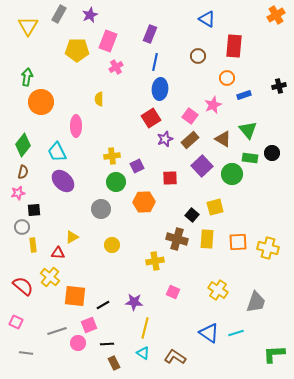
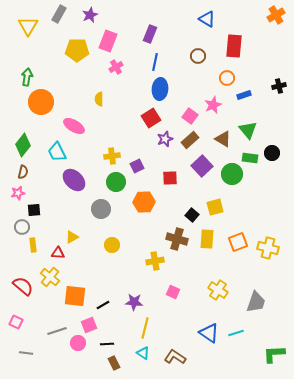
pink ellipse at (76, 126): moved 2 px left; rotated 60 degrees counterclockwise
purple ellipse at (63, 181): moved 11 px right, 1 px up
orange square at (238, 242): rotated 18 degrees counterclockwise
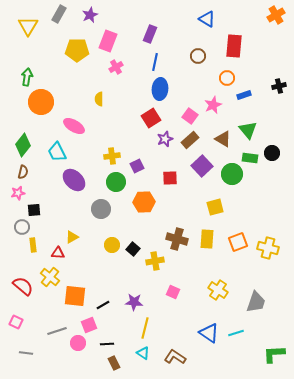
black square at (192, 215): moved 59 px left, 34 px down
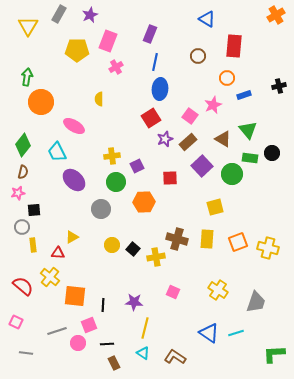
brown rectangle at (190, 140): moved 2 px left, 2 px down
yellow cross at (155, 261): moved 1 px right, 4 px up
black line at (103, 305): rotated 56 degrees counterclockwise
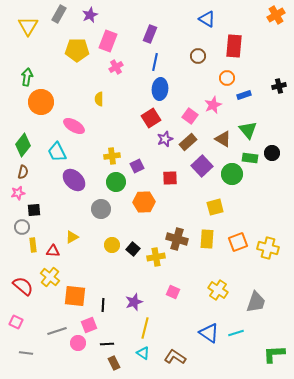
red triangle at (58, 253): moved 5 px left, 2 px up
purple star at (134, 302): rotated 24 degrees counterclockwise
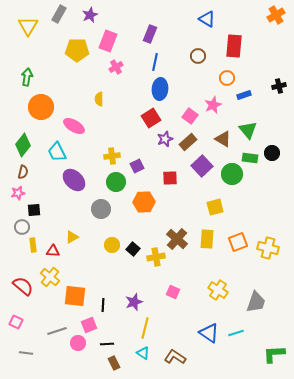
orange circle at (41, 102): moved 5 px down
brown cross at (177, 239): rotated 25 degrees clockwise
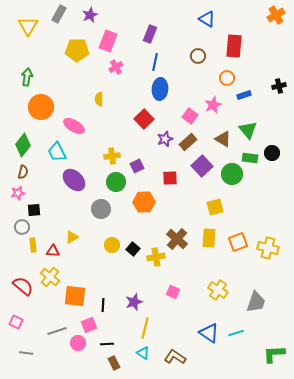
red square at (151, 118): moved 7 px left, 1 px down; rotated 12 degrees counterclockwise
yellow rectangle at (207, 239): moved 2 px right, 1 px up
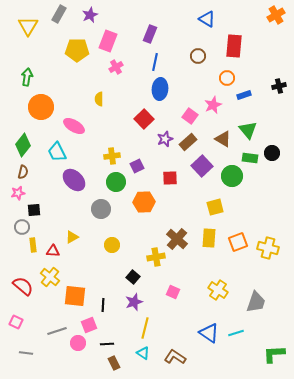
green circle at (232, 174): moved 2 px down
black square at (133, 249): moved 28 px down
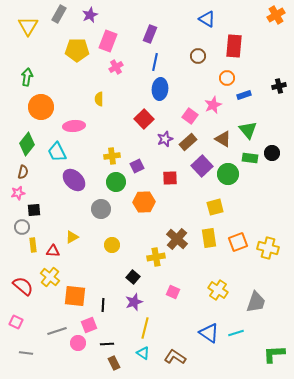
pink ellipse at (74, 126): rotated 35 degrees counterclockwise
green diamond at (23, 145): moved 4 px right, 1 px up
green circle at (232, 176): moved 4 px left, 2 px up
yellow rectangle at (209, 238): rotated 12 degrees counterclockwise
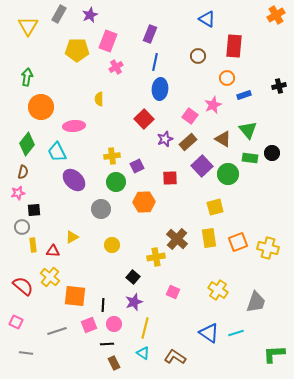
pink circle at (78, 343): moved 36 px right, 19 px up
